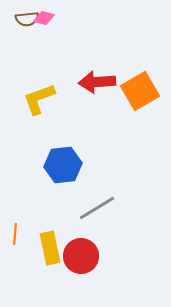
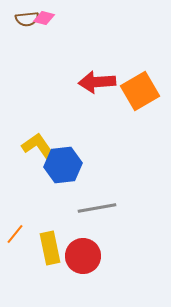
yellow L-shape: moved 48 px down; rotated 75 degrees clockwise
gray line: rotated 21 degrees clockwise
orange line: rotated 35 degrees clockwise
red circle: moved 2 px right
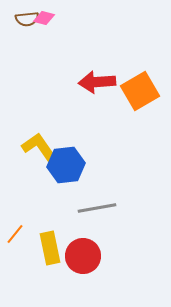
blue hexagon: moved 3 px right
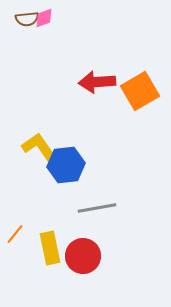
pink diamond: rotated 35 degrees counterclockwise
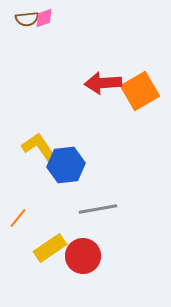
red arrow: moved 6 px right, 1 px down
gray line: moved 1 px right, 1 px down
orange line: moved 3 px right, 16 px up
yellow rectangle: rotated 68 degrees clockwise
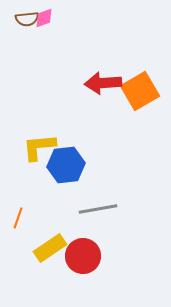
yellow L-shape: rotated 60 degrees counterclockwise
orange line: rotated 20 degrees counterclockwise
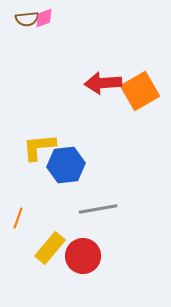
yellow rectangle: rotated 16 degrees counterclockwise
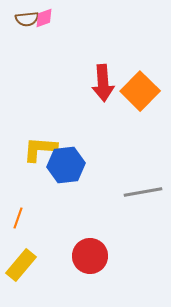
red arrow: rotated 90 degrees counterclockwise
orange square: rotated 15 degrees counterclockwise
yellow L-shape: moved 1 px right, 2 px down; rotated 9 degrees clockwise
gray line: moved 45 px right, 17 px up
yellow rectangle: moved 29 px left, 17 px down
red circle: moved 7 px right
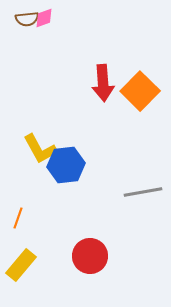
yellow L-shape: rotated 123 degrees counterclockwise
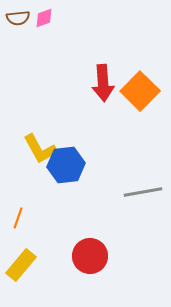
brown semicircle: moved 9 px left, 1 px up
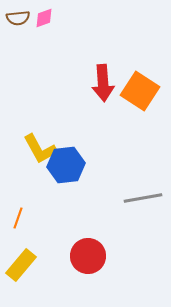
orange square: rotated 12 degrees counterclockwise
gray line: moved 6 px down
red circle: moved 2 px left
